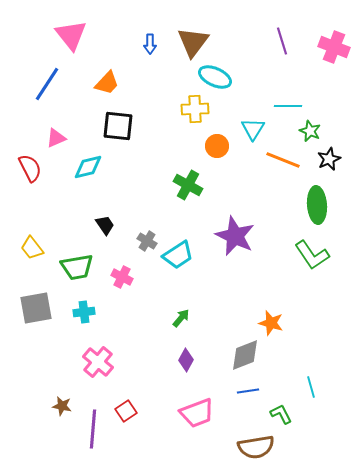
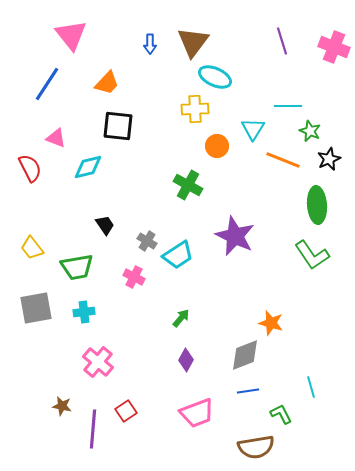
pink triangle at (56, 138): rotated 45 degrees clockwise
pink cross at (122, 277): moved 12 px right
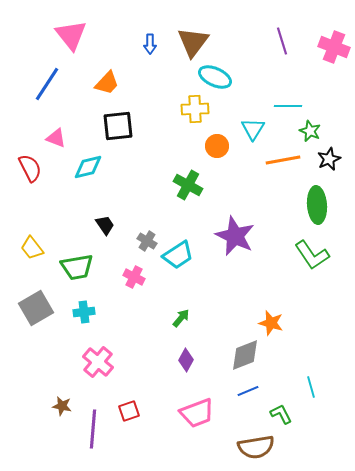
black square at (118, 126): rotated 12 degrees counterclockwise
orange line at (283, 160): rotated 32 degrees counterclockwise
gray square at (36, 308): rotated 20 degrees counterclockwise
blue line at (248, 391): rotated 15 degrees counterclockwise
red square at (126, 411): moved 3 px right; rotated 15 degrees clockwise
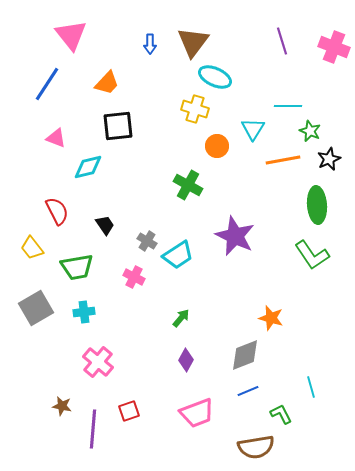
yellow cross at (195, 109): rotated 20 degrees clockwise
red semicircle at (30, 168): moved 27 px right, 43 px down
orange star at (271, 323): moved 5 px up
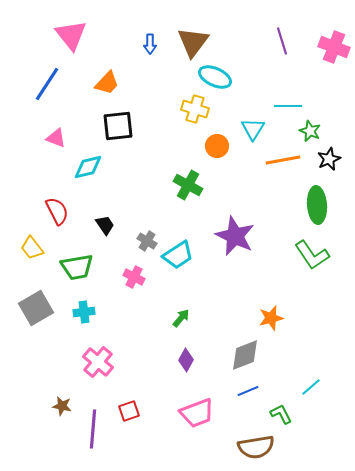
orange star at (271, 318): rotated 30 degrees counterclockwise
cyan line at (311, 387): rotated 65 degrees clockwise
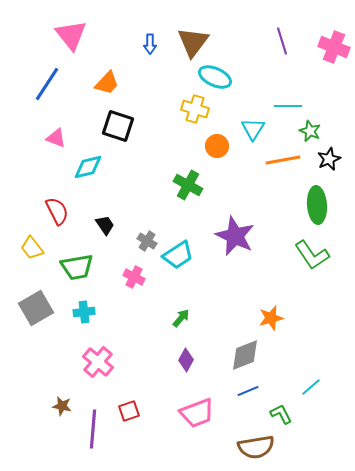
black square at (118, 126): rotated 24 degrees clockwise
